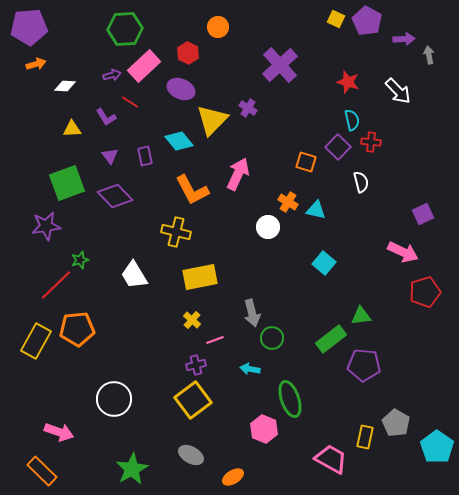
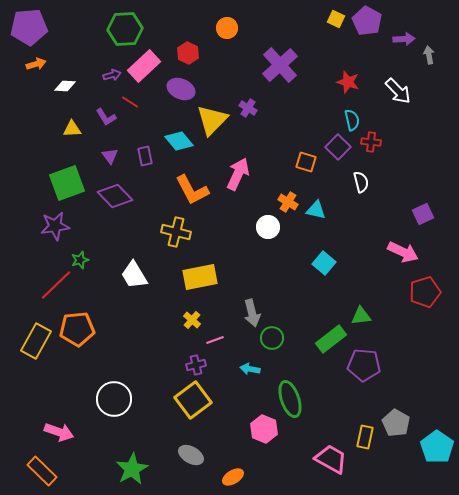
orange circle at (218, 27): moved 9 px right, 1 px down
purple star at (46, 226): moved 9 px right
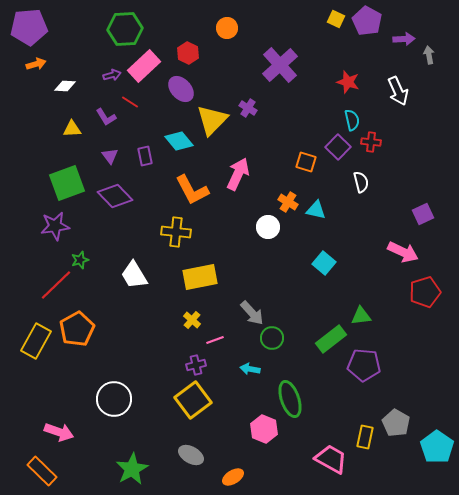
purple ellipse at (181, 89): rotated 24 degrees clockwise
white arrow at (398, 91): rotated 20 degrees clockwise
yellow cross at (176, 232): rotated 8 degrees counterclockwise
gray arrow at (252, 313): rotated 28 degrees counterclockwise
orange pentagon at (77, 329): rotated 24 degrees counterclockwise
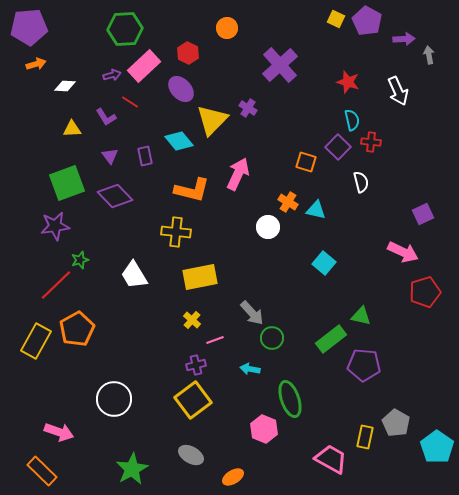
orange L-shape at (192, 190): rotated 48 degrees counterclockwise
green triangle at (361, 316): rotated 20 degrees clockwise
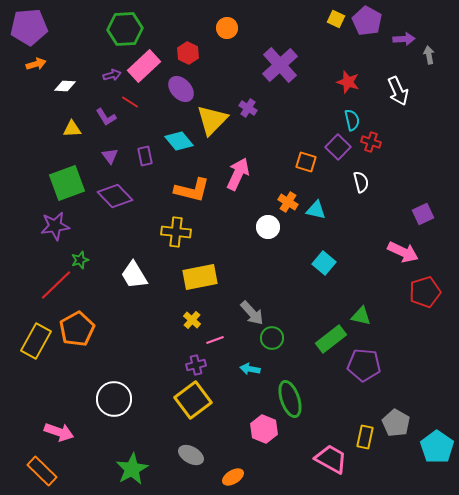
red cross at (371, 142): rotated 12 degrees clockwise
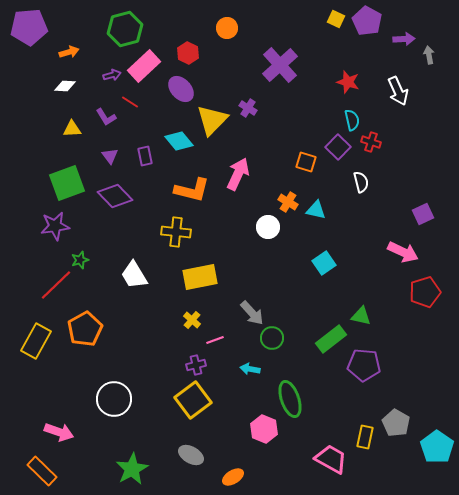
green hexagon at (125, 29): rotated 12 degrees counterclockwise
orange arrow at (36, 64): moved 33 px right, 12 px up
cyan square at (324, 263): rotated 15 degrees clockwise
orange pentagon at (77, 329): moved 8 px right
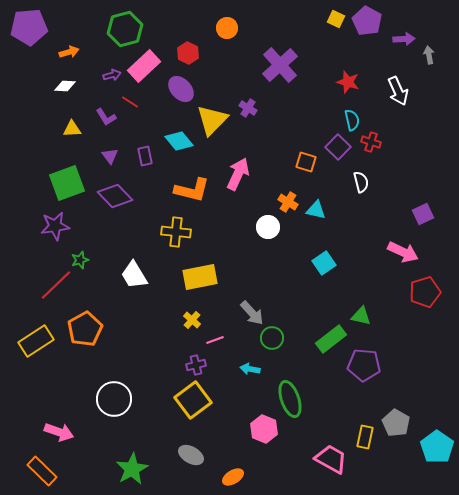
yellow rectangle at (36, 341): rotated 28 degrees clockwise
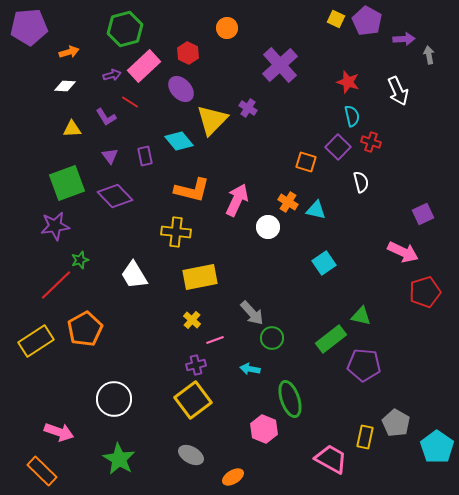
cyan semicircle at (352, 120): moved 4 px up
pink arrow at (238, 174): moved 1 px left, 26 px down
green star at (132, 469): moved 13 px left, 10 px up; rotated 12 degrees counterclockwise
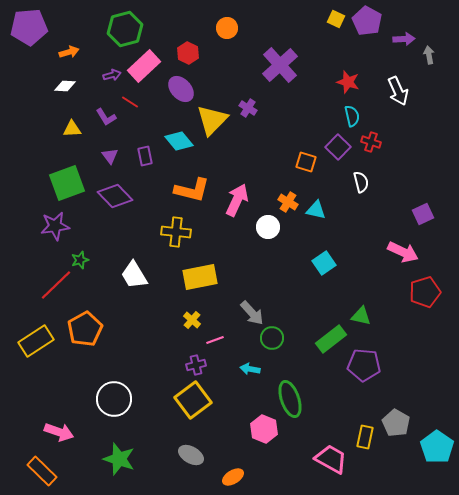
green star at (119, 459): rotated 12 degrees counterclockwise
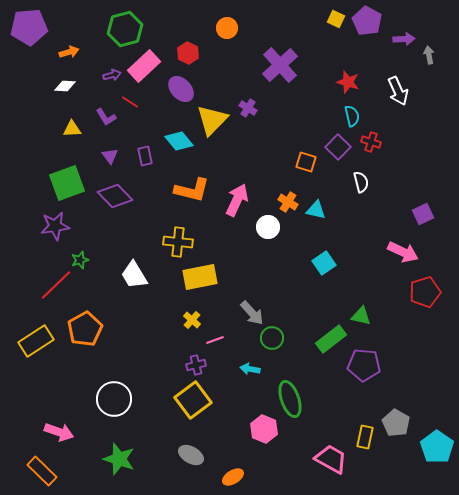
yellow cross at (176, 232): moved 2 px right, 10 px down
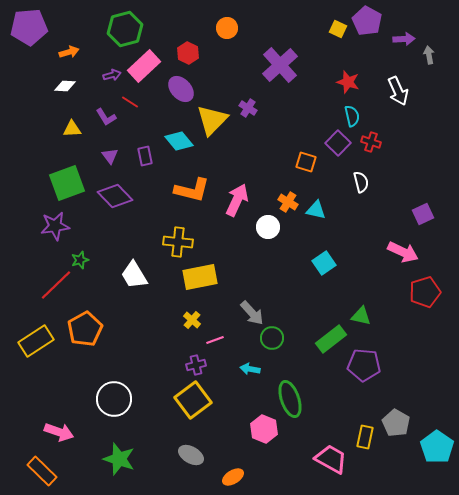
yellow square at (336, 19): moved 2 px right, 10 px down
purple square at (338, 147): moved 4 px up
